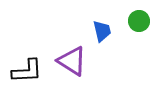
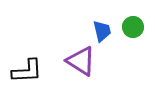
green circle: moved 6 px left, 6 px down
purple triangle: moved 9 px right
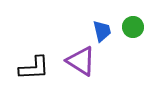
black L-shape: moved 7 px right, 3 px up
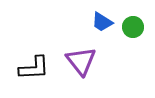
blue trapezoid: moved 9 px up; rotated 135 degrees clockwise
purple triangle: rotated 20 degrees clockwise
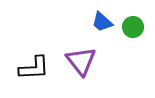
blue trapezoid: rotated 10 degrees clockwise
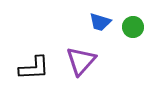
blue trapezoid: moved 2 px left; rotated 25 degrees counterclockwise
purple triangle: rotated 20 degrees clockwise
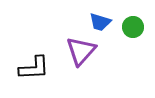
purple triangle: moved 10 px up
